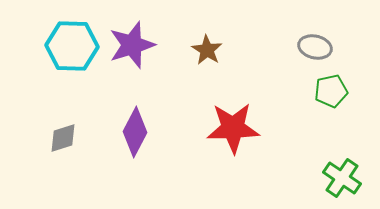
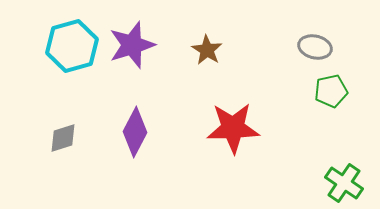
cyan hexagon: rotated 18 degrees counterclockwise
green cross: moved 2 px right, 5 px down
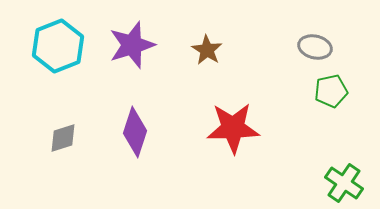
cyan hexagon: moved 14 px left; rotated 6 degrees counterclockwise
purple diamond: rotated 9 degrees counterclockwise
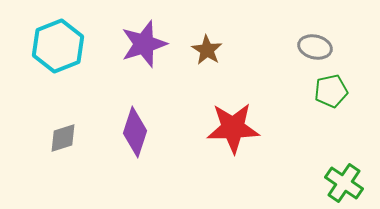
purple star: moved 12 px right, 1 px up
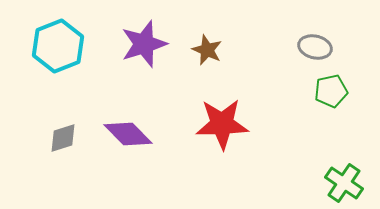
brown star: rotated 8 degrees counterclockwise
red star: moved 11 px left, 4 px up
purple diamond: moved 7 px left, 2 px down; rotated 63 degrees counterclockwise
